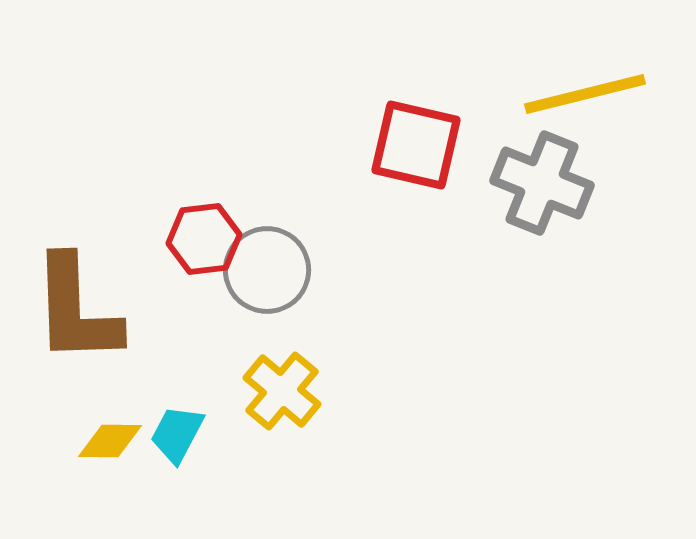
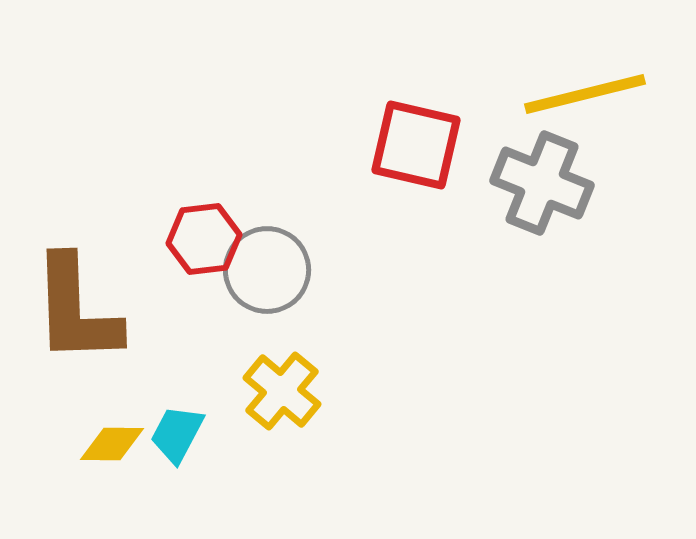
yellow diamond: moved 2 px right, 3 px down
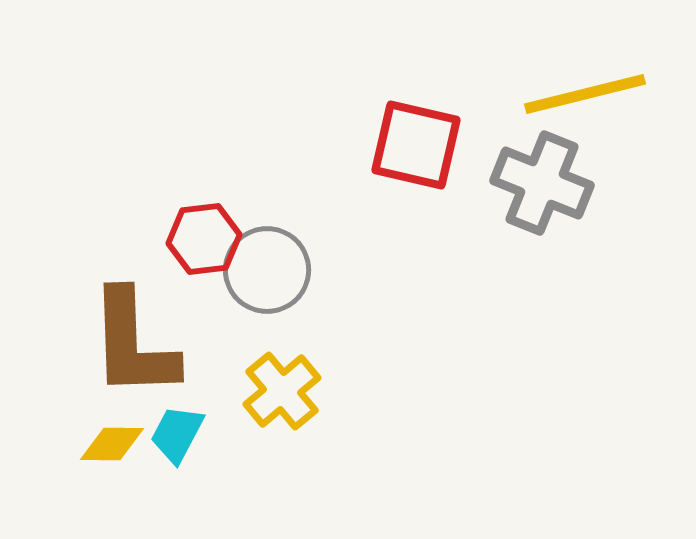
brown L-shape: moved 57 px right, 34 px down
yellow cross: rotated 10 degrees clockwise
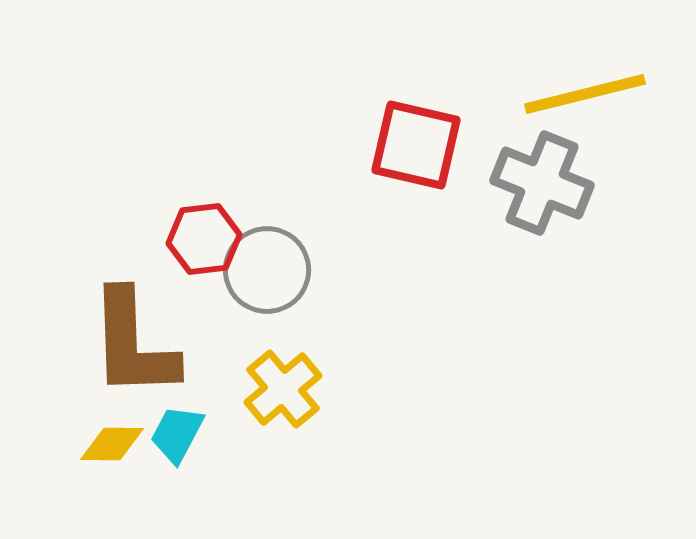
yellow cross: moved 1 px right, 2 px up
